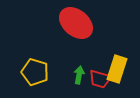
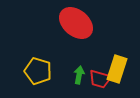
yellow pentagon: moved 3 px right, 1 px up
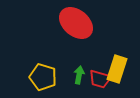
yellow pentagon: moved 5 px right, 6 px down
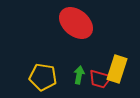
yellow pentagon: rotated 8 degrees counterclockwise
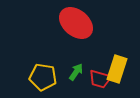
green arrow: moved 3 px left, 3 px up; rotated 24 degrees clockwise
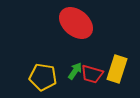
green arrow: moved 1 px left, 1 px up
red trapezoid: moved 8 px left, 5 px up
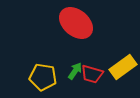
yellow rectangle: moved 6 px right, 2 px up; rotated 36 degrees clockwise
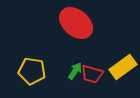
yellow pentagon: moved 11 px left, 6 px up
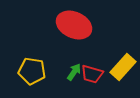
red ellipse: moved 2 px left, 2 px down; rotated 16 degrees counterclockwise
yellow rectangle: rotated 12 degrees counterclockwise
green arrow: moved 1 px left, 1 px down
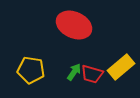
yellow rectangle: moved 2 px left; rotated 8 degrees clockwise
yellow pentagon: moved 1 px left, 1 px up
